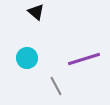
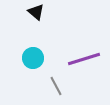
cyan circle: moved 6 px right
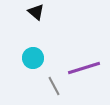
purple line: moved 9 px down
gray line: moved 2 px left
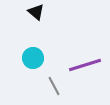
purple line: moved 1 px right, 3 px up
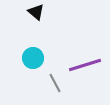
gray line: moved 1 px right, 3 px up
